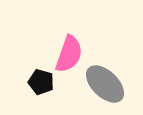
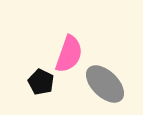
black pentagon: rotated 10 degrees clockwise
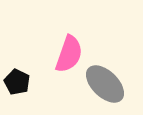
black pentagon: moved 24 px left
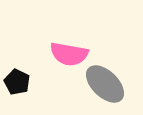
pink semicircle: rotated 81 degrees clockwise
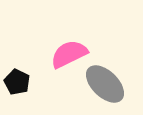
pink semicircle: rotated 144 degrees clockwise
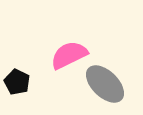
pink semicircle: moved 1 px down
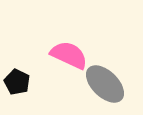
pink semicircle: rotated 51 degrees clockwise
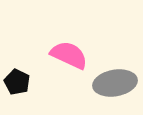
gray ellipse: moved 10 px right, 1 px up; rotated 54 degrees counterclockwise
